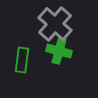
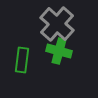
gray cross: moved 2 px right
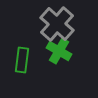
green cross: rotated 15 degrees clockwise
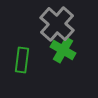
green cross: moved 4 px right, 1 px up
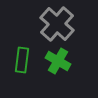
green cross: moved 5 px left, 11 px down
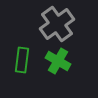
gray cross: rotated 12 degrees clockwise
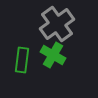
green cross: moved 5 px left, 6 px up
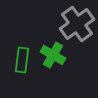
gray cross: moved 20 px right
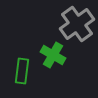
green rectangle: moved 11 px down
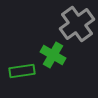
green rectangle: rotated 75 degrees clockwise
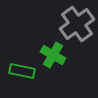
green rectangle: rotated 20 degrees clockwise
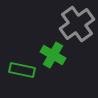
green rectangle: moved 1 px up
